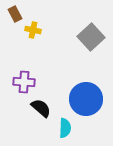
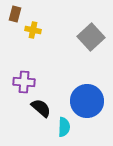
brown rectangle: rotated 42 degrees clockwise
blue circle: moved 1 px right, 2 px down
cyan semicircle: moved 1 px left, 1 px up
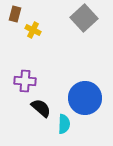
yellow cross: rotated 14 degrees clockwise
gray square: moved 7 px left, 19 px up
purple cross: moved 1 px right, 1 px up
blue circle: moved 2 px left, 3 px up
cyan semicircle: moved 3 px up
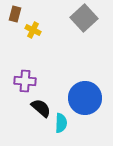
cyan semicircle: moved 3 px left, 1 px up
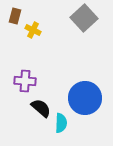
brown rectangle: moved 2 px down
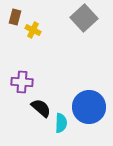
brown rectangle: moved 1 px down
purple cross: moved 3 px left, 1 px down
blue circle: moved 4 px right, 9 px down
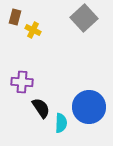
black semicircle: rotated 15 degrees clockwise
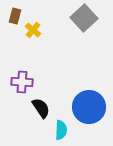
brown rectangle: moved 1 px up
yellow cross: rotated 14 degrees clockwise
cyan semicircle: moved 7 px down
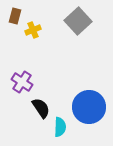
gray square: moved 6 px left, 3 px down
yellow cross: rotated 28 degrees clockwise
purple cross: rotated 30 degrees clockwise
cyan semicircle: moved 1 px left, 3 px up
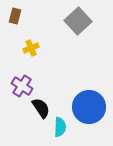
yellow cross: moved 2 px left, 18 px down
purple cross: moved 4 px down
